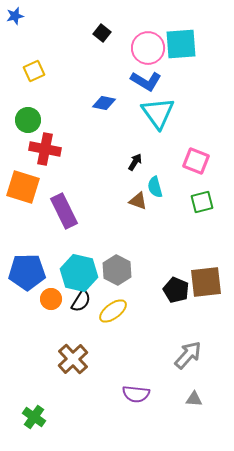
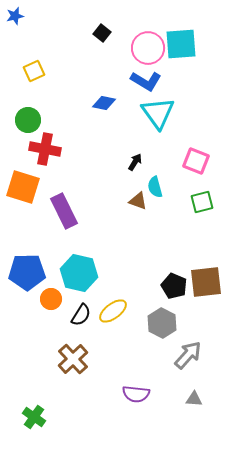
gray hexagon: moved 45 px right, 53 px down
black pentagon: moved 2 px left, 4 px up
black semicircle: moved 14 px down
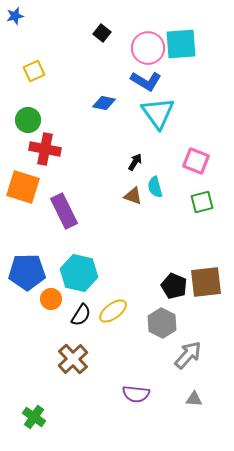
brown triangle: moved 5 px left, 5 px up
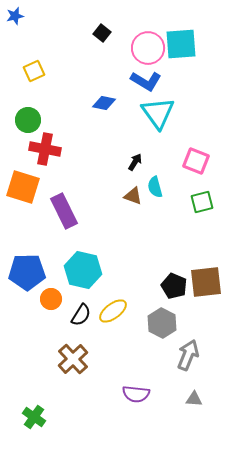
cyan hexagon: moved 4 px right, 3 px up
gray arrow: rotated 20 degrees counterclockwise
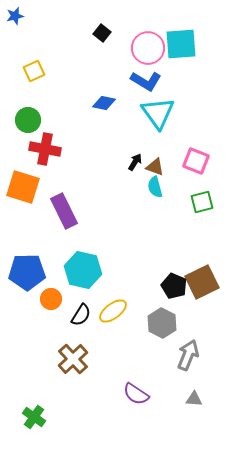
brown triangle: moved 22 px right, 29 px up
brown square: moved 4 px left; rotated 20 degrees counterclockwise
purple semicircle: rotated 28 degrees clockwise
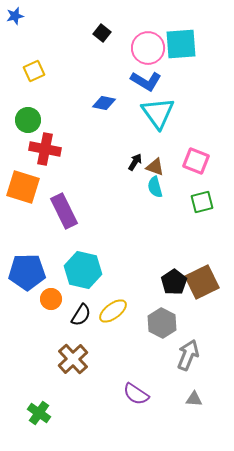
black pentagon: moved 4 px up; rotated 15 degrees clockwise
green cross: moved 5 px right, 4 px up
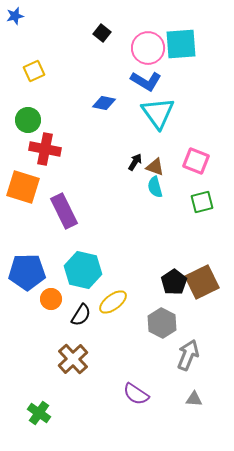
yellow ellipse: moved 9 px up
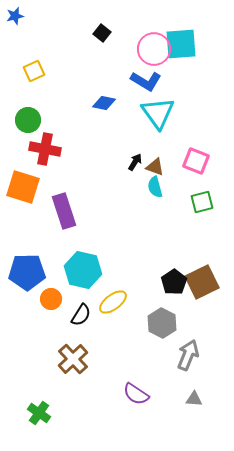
pink circle: moved 6 px right, 1 px down
purple rectangle: rotated 8 degrees clockwise
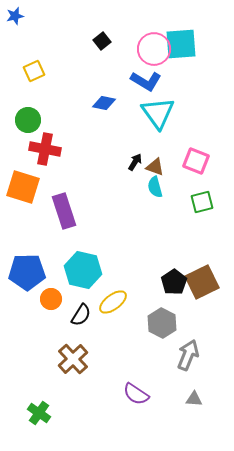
black square: moved 8 px down; rotated 12 degrees clockwise
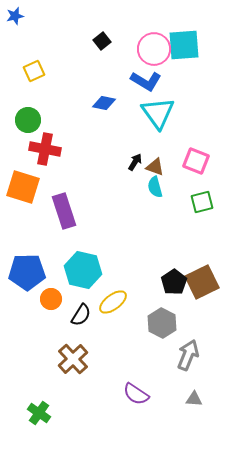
cyan square: moved 3 px right, 1 px down
